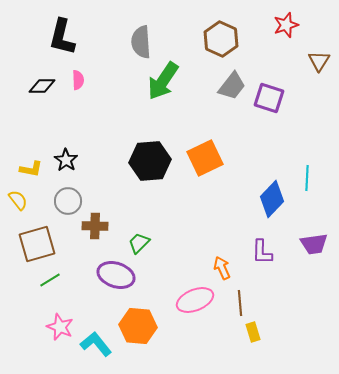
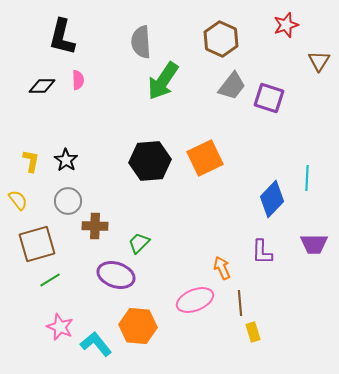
yellow L-shape: moved 8 px up; rotated 90 degrees counterclockwise
purple trapezoid: rotated 8 degrees clockwise
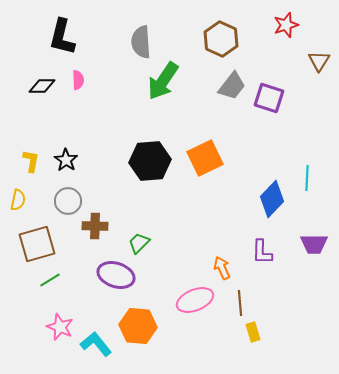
yellow semicircle: rotated 50 degrees clockwise
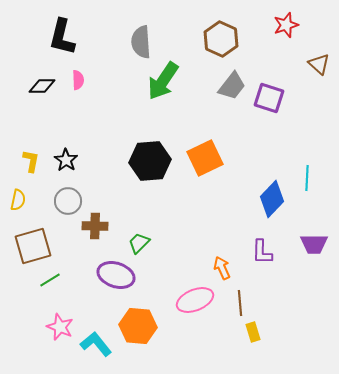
brown triangle: moved 3 px down; rotated 20 degrees counterclockwise
brown square: moved 4 px left, 2 px down
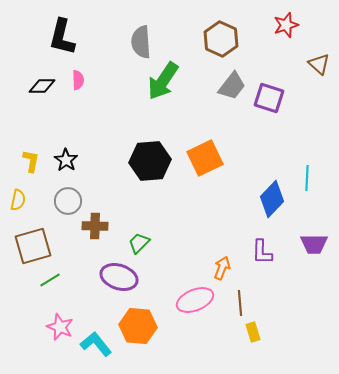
orange arrow: rotated 45 degrees clockwise
purple ellipse: moved 3 px right, 2 px down
